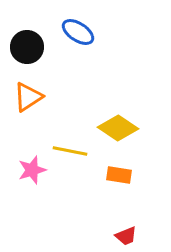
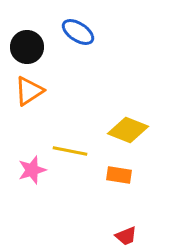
orange triangle: moved 1 px right, 6 px up
yellow diamond: moved 10 px right, 2 px down; rotated 12 degrees counterclockwise
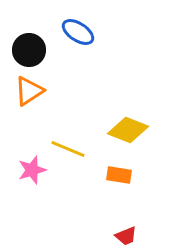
black circle: moved 2 px right, 3 px down
yellow line: moved 2 px left, 2 px up; rotated 12 degrees clockwise
